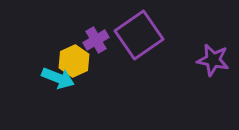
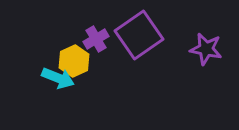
purple cross: moved 1 px up
purple star: moved 7 px left, 11 px up
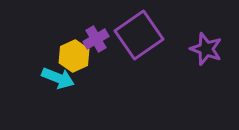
purple star: rotated 8 degrees clockwise
yellow hexagon: moved 5 px up
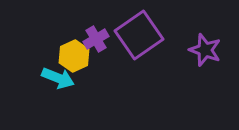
purple star: moved 1 px left, 1 px down
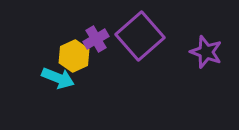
purple square: moved 1 px right, 1 px down; rotated 6 degrees counterclockwise
purple star: moved 1 px right, 2 px down
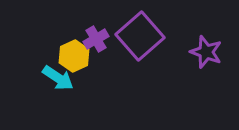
cyan arrow: rotated 12 degrees clockwise
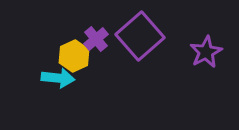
purple cross: rotated 10 degrees counterclockwise
purple star: rotated 24 degrees clockwise
cyan arrow: rotated 28 degrees counterclockwise
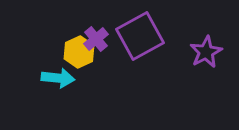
purple square: rotated 12 degrees clockwise
yellow hexagon: moved 5 px right, 4 px up
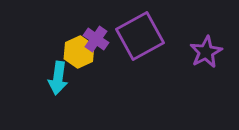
purple cross: rotated 15 degrees counterclockwise
cyan arrow: rotated 92 degrees clockwise
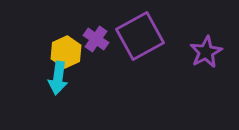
yellow hexagon: moved 13 px left
